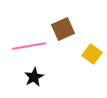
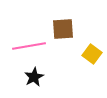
brown square: rotated 20 degrees clockwise
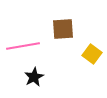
pink line: moved 6 px left
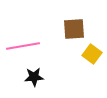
brown square: moved 11 px right
black star: rotated 24 degrees clockwise
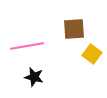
pink line: moved 4 px right
black star: rotated 18 degrees clockwise
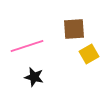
pink line: rotated 8 degrees counterclockwise
yellow square: moved 3 px left; rotated 24 degrees clockwise
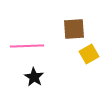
pink line: rotated 16 degrees clockwise
black star: rotated 18 degrees clockwise
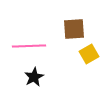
pink line: moved 2 px right
black star: rotated 12 degrees clockwise
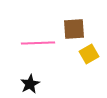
pink line: moved 9 px right, 3 px up
black star: moved 4 px left, 7 px down
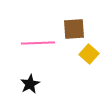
yellow square: rotated 18 degrees counterclockwise
